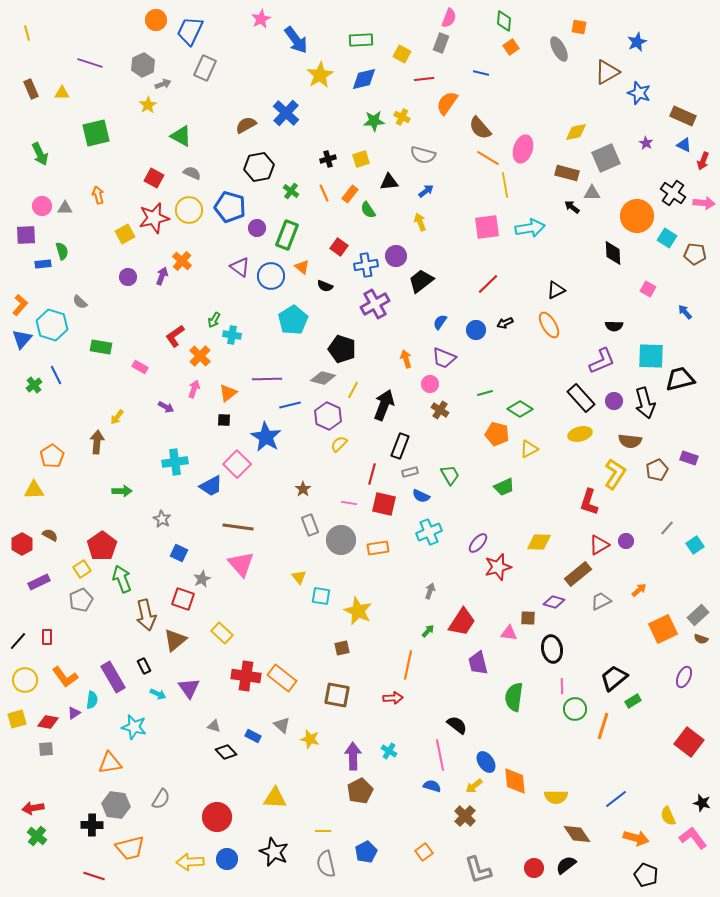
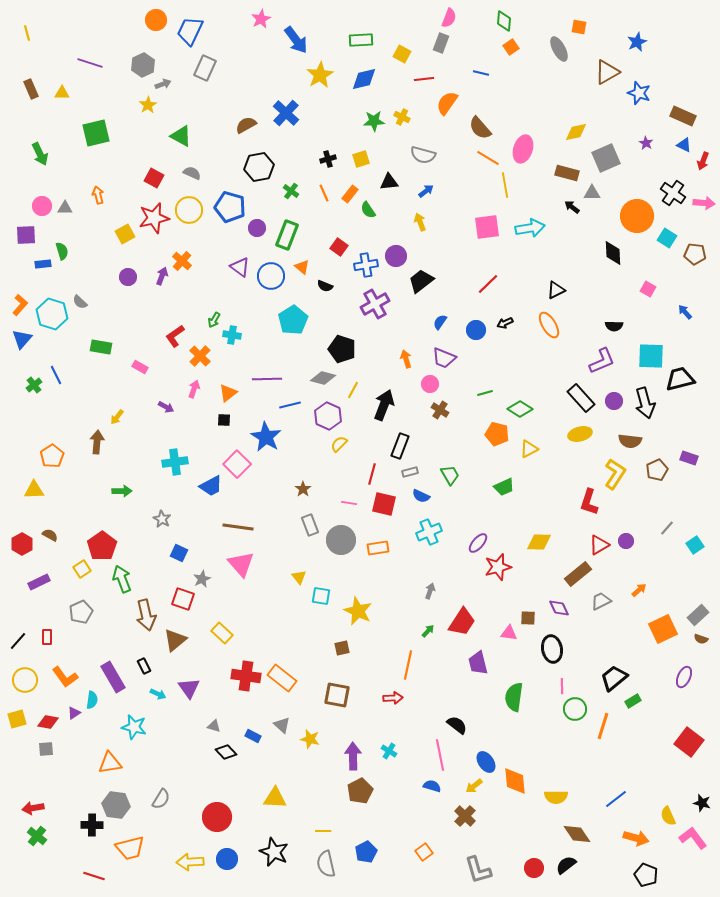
cyan hexagon at (52, 325): moved 11 px up
gray pentagon at (81, 600): moved 12 px down
purple diamond at (554, 602): moved 5 px right, 6 px down; rotated 50 degrees clockwise
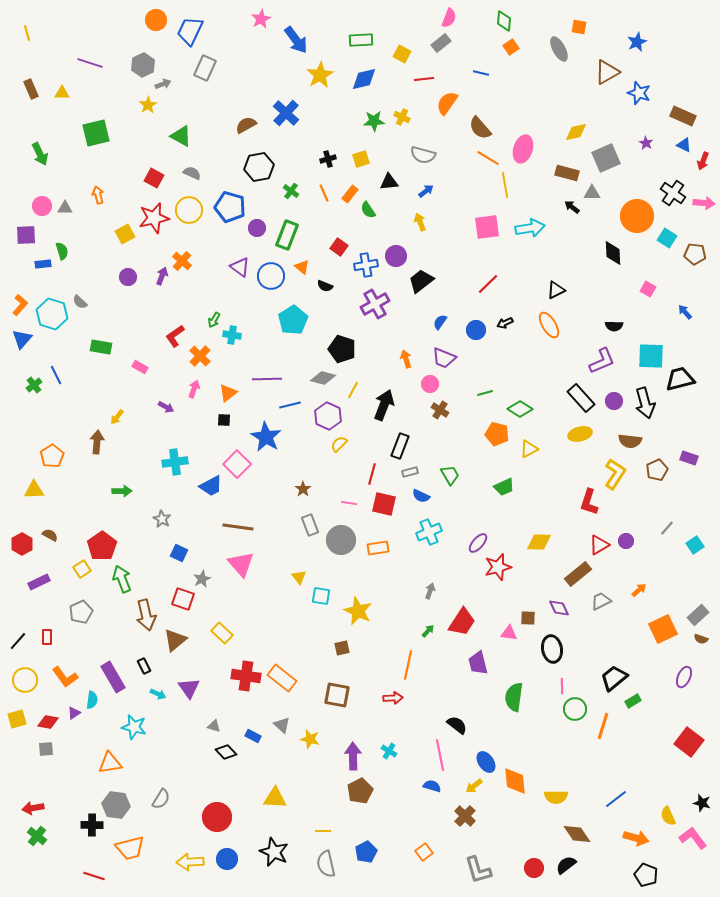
gray rectangle at (441, 43): rotated 30 degrees clockwise
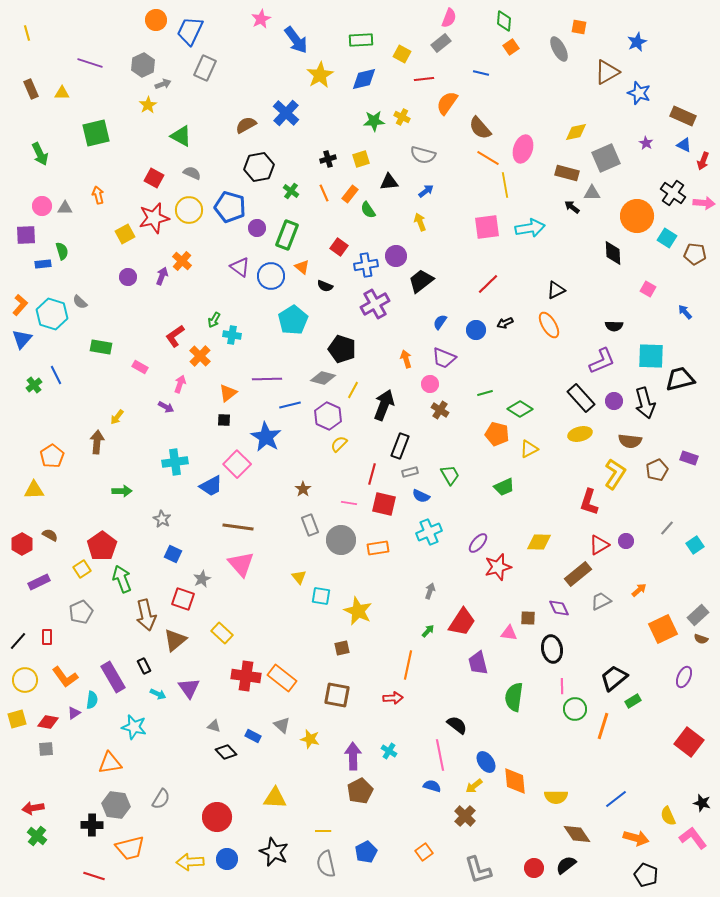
pink arrow at (194, 389): moved 14 px left, 5 px up
blue square at (179, 553): moved 6 px left, 1 px down
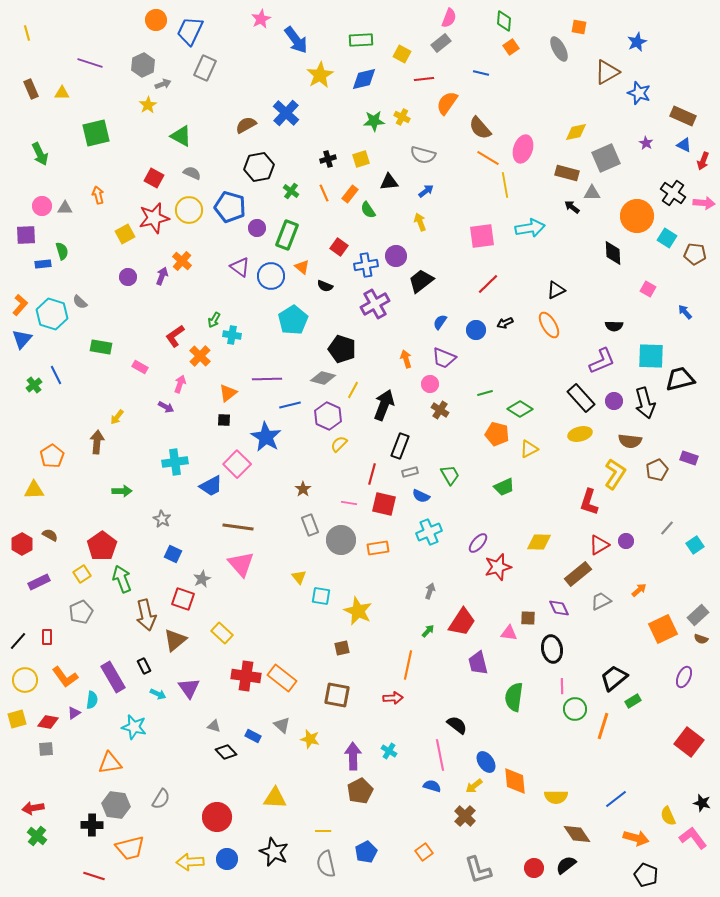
pink square at (487, 227): moved 5 px left, 9 px down
yellow square at (82, 569): moved 5 px down
